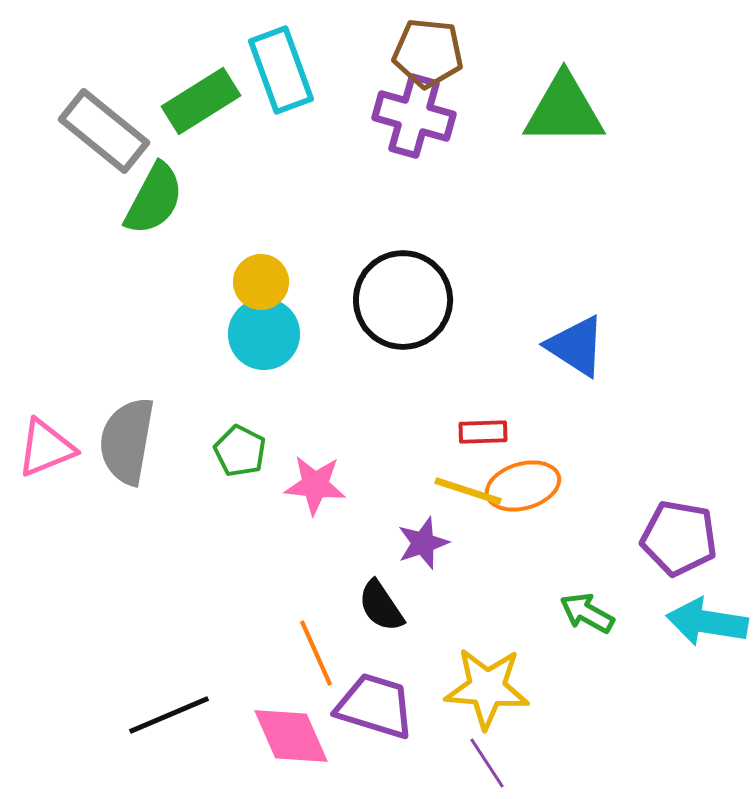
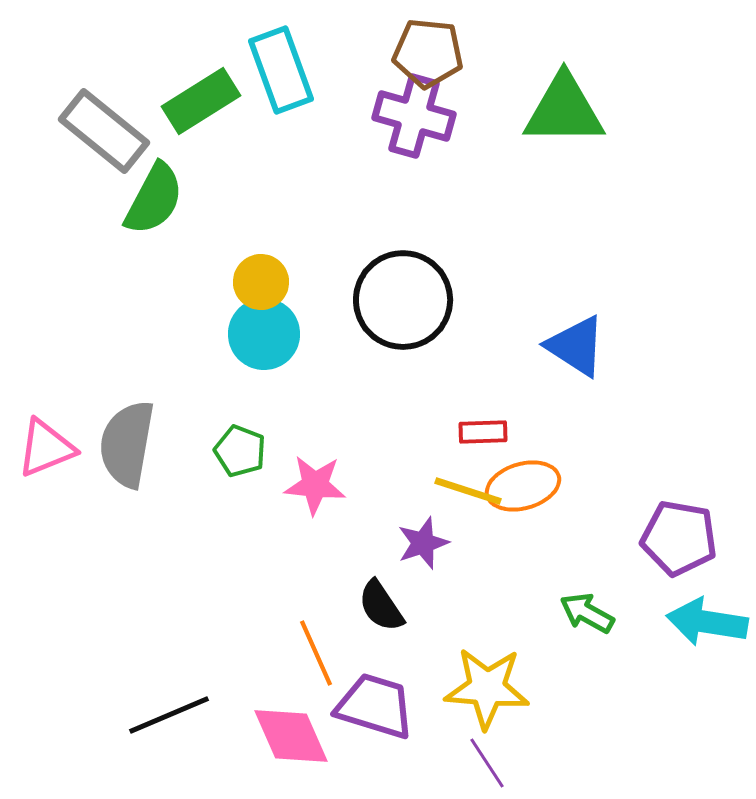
gray semicircle: moved 3 px down
green pentagon: rotated 6 degrees counterclockwise
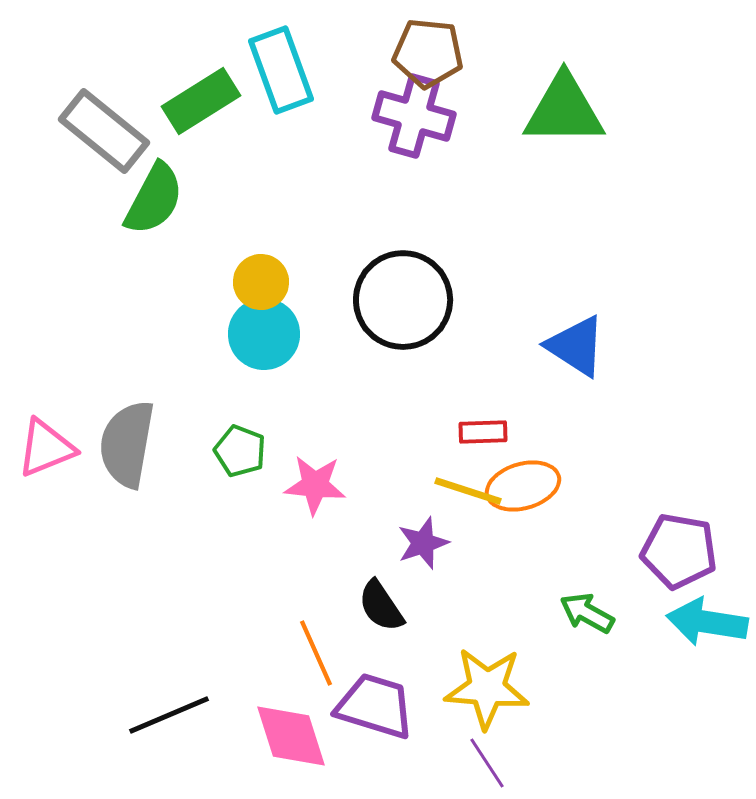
purple pentagon: moved 13 px down
pink diamond: rotated 6 degrees clockwise
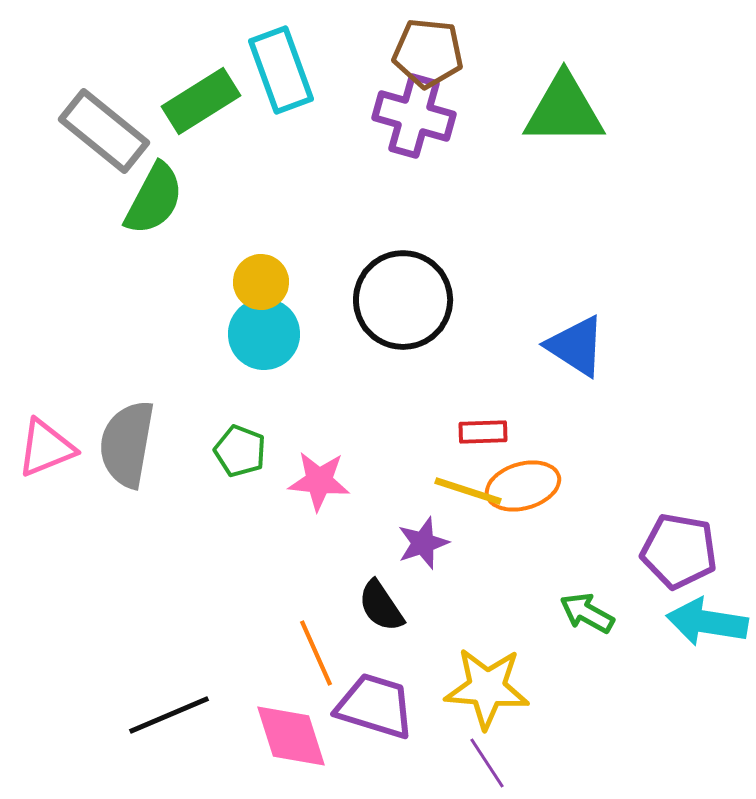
pink star: moved 4 px right, 4 px up
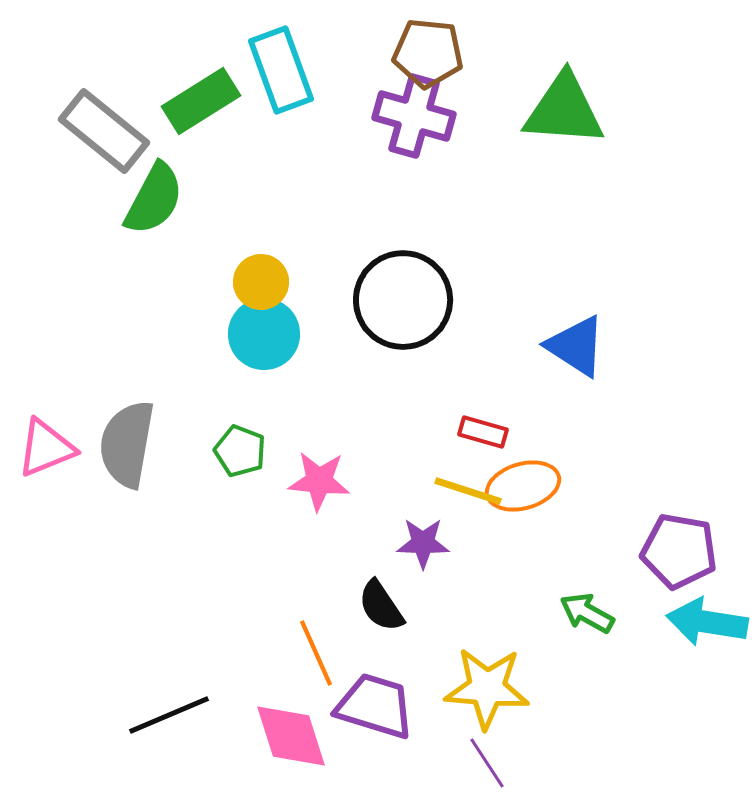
green triangle: rotated 4 degrees clockwise
red rectangle: rotated 18 degrees clockwise
purple star: rotated 20 degrees clockwise
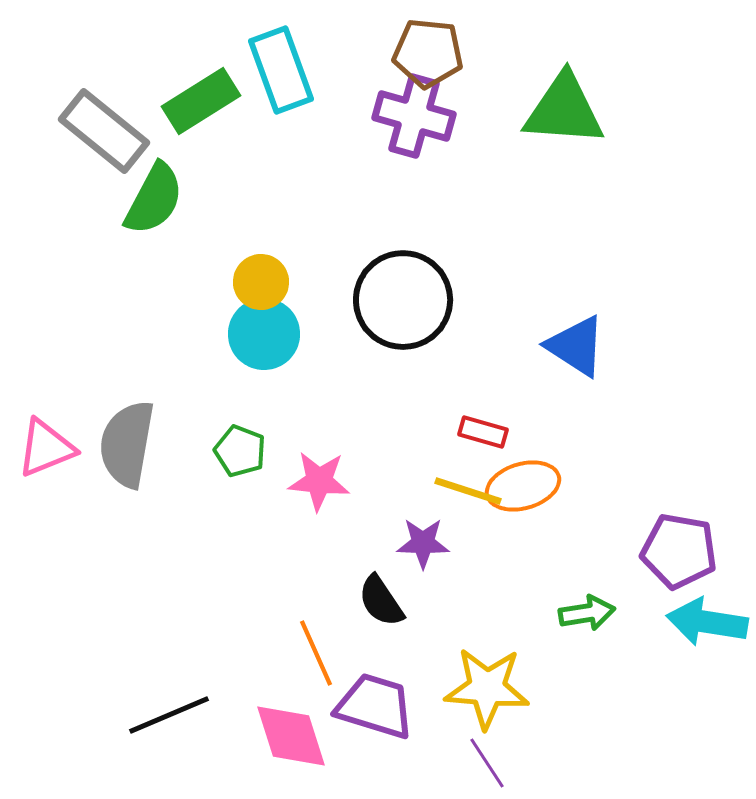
black semicircle: moved 5 px up
green arrow: rotated 142 degrees clockwise
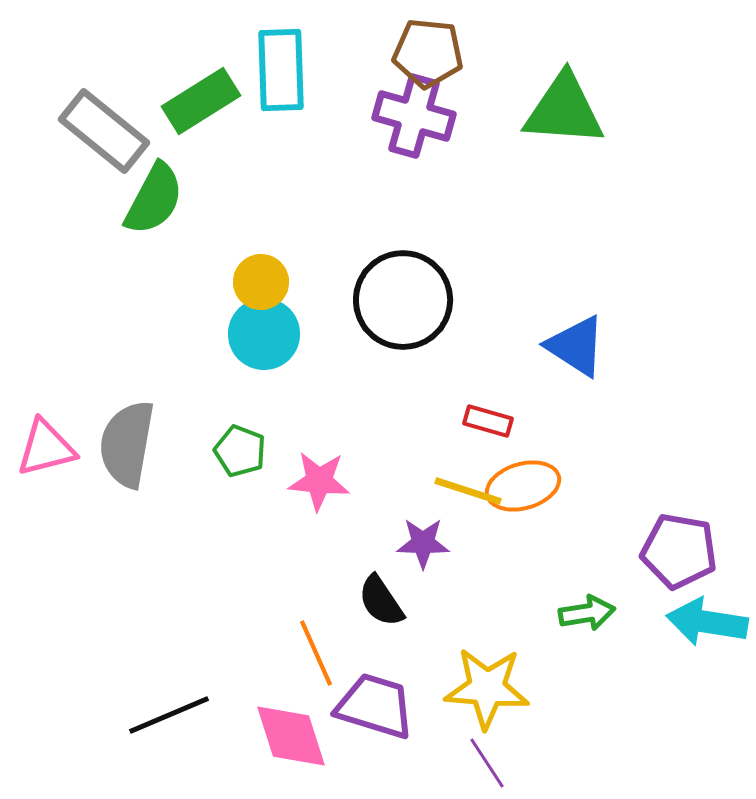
cyan rectangle: rotated 18 degrees clockwise
red rectangle: moved 5 px right, 11 px up
pink triangle: rotated 8 degrees clockwise
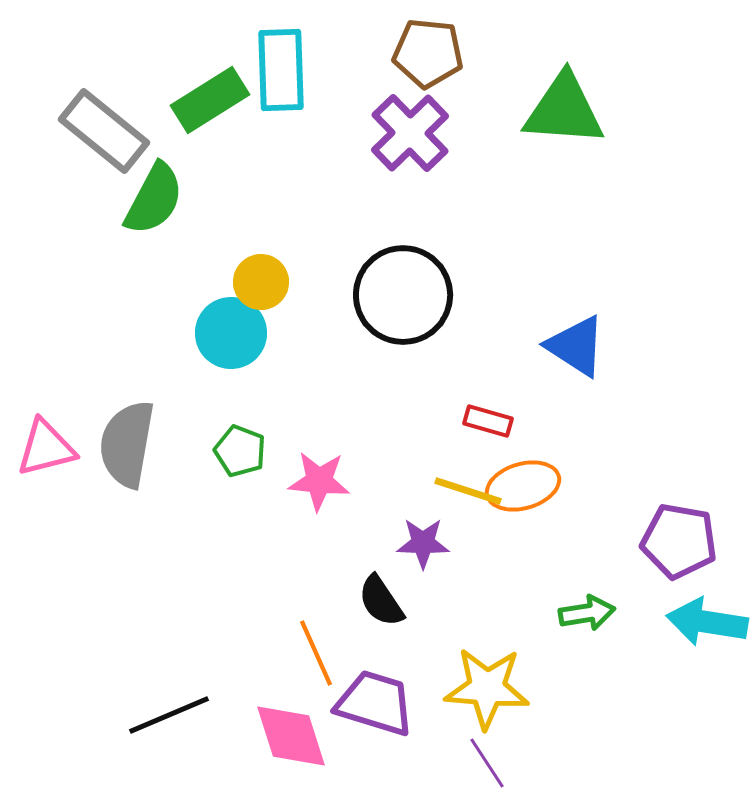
green rectangle: moved 9 px right, 1 px up
purple cross: moved 4 px left, 17 px down; rotated 30 degrees clockwise
black circle: moved 5 px up
cyan circle: moved 33 px left, 1 px up
purple pentagon: moved 10 px up
purple trapezoid: moved 3 px up
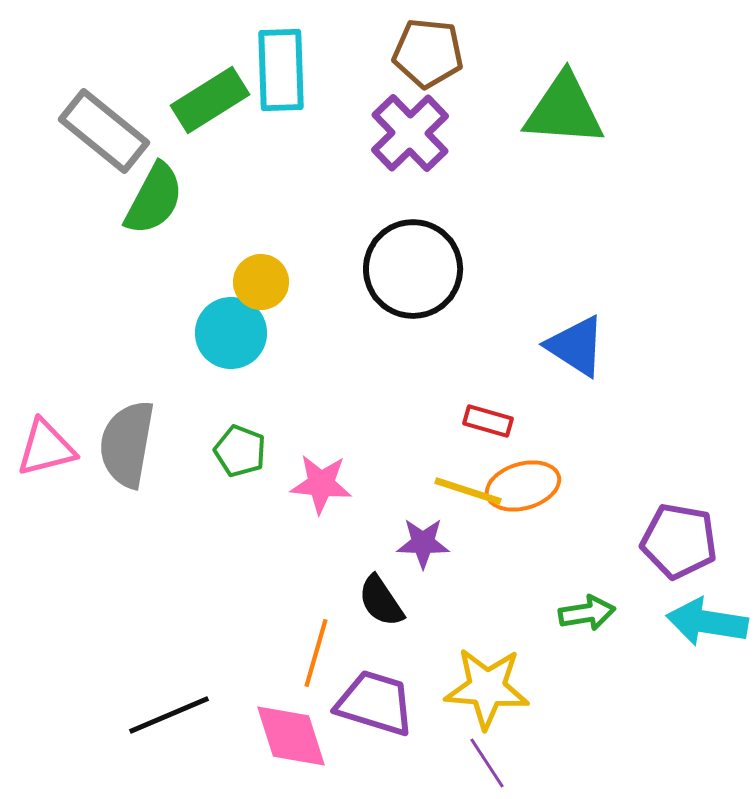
black circle: moved 10 px right, 26 px up
pink star: moved 2 px right, 3 px down
orange line: rotated 40 degrees clockwise
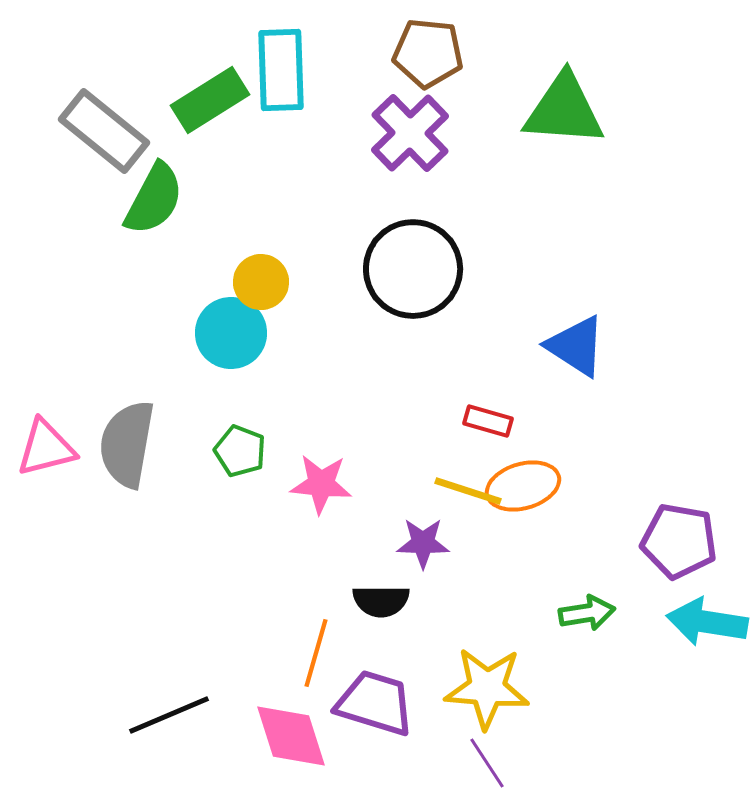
black semicircle: rotated 56 degrees counterclockwise
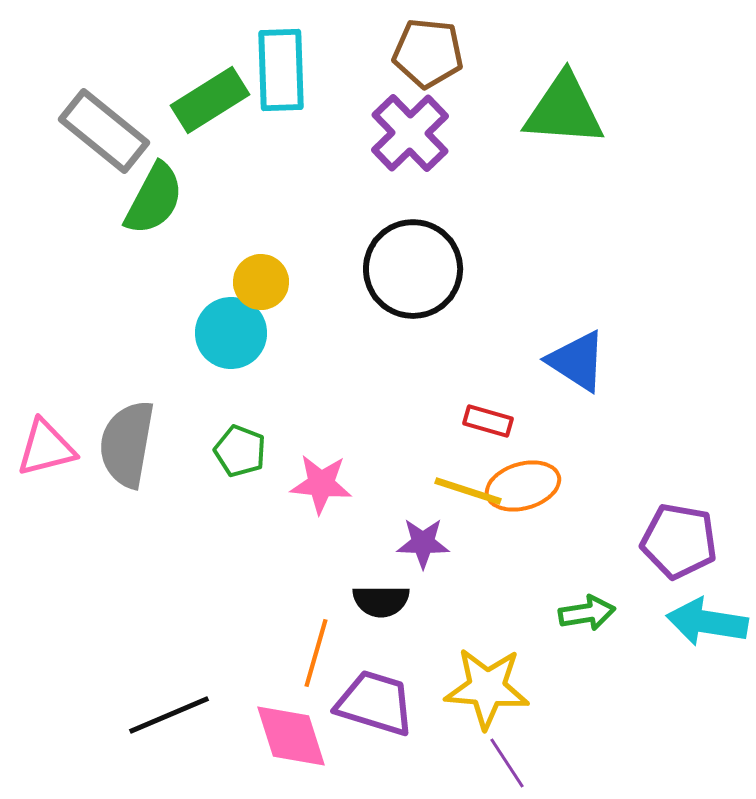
blue triangle: moved 1 px right, 15 px down
purple line: moved 20 px right
